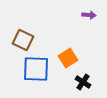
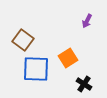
purple arrow: moved 2 px left, 6 px down; rotated 112 degrees clockwise
brown square: rotated 10 degrees clockwise
black cross: moved 1 px right, 2 px down
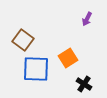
purple arrow: moved 2 px up
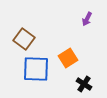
brown square: moved 1 px right, 1 px up
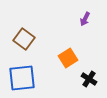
purple arrow: moved 2 px left
blue square: moved 14 px left, 9 px down; rotated 8 degrees counterclockwise
black cross: moved 5 px right, 5 px up
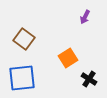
purple arrow: moved 2 px up
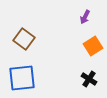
orange square: moved 25 px right, 12 px up
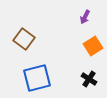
blue square: moved 15 px right; rotated 8 degrees counterclockwise
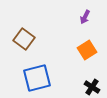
orange square: moved 6 px left, 4 px down
black cross: moved 3 px right, 8 px down
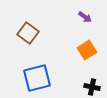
purple arrow: rotated 80 degrees counterclockwise
brown square: moved 4 px right, 6 px up
black cross: rotated 21 degrees counterclockwise
